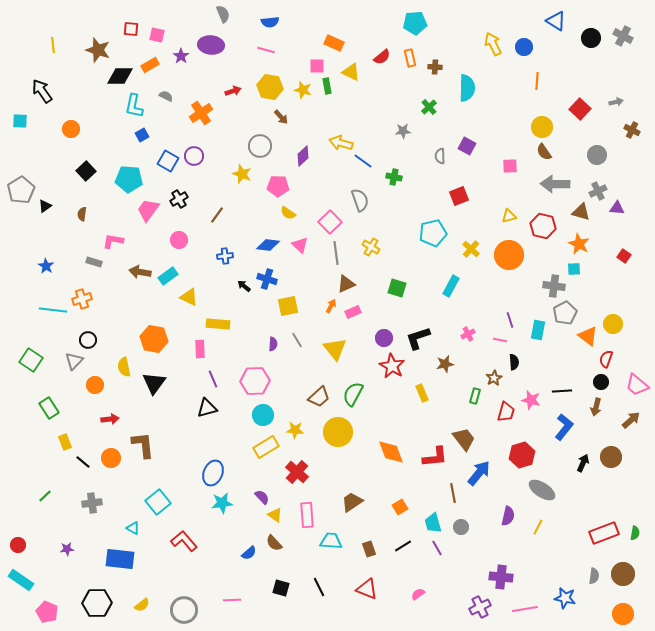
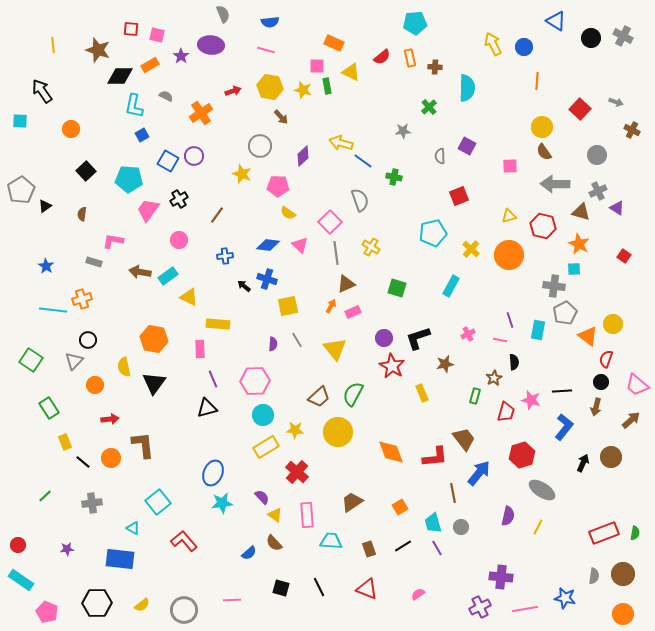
gray arrow at (616, 102): rotated 32 degrees clockwise
purple triangle at (617, 208): rotated 28 degrees clockwise
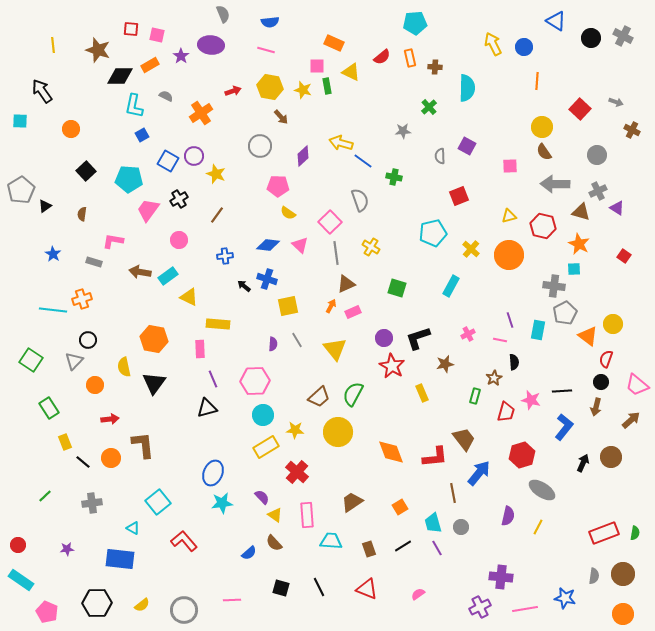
yellow star at (242, 174): moved 26 px left
blue star at (46, 266): moved 7 px right, 12 px up
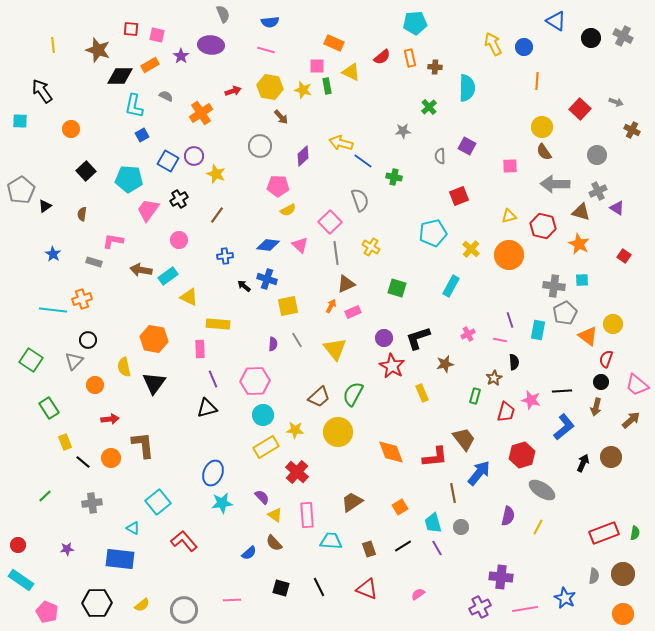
yellow semicircle at (288, 213): moved 3 px up; rotated 63 degrees counterclockwise
cyan square at (574, 269): moved 8 px right, 11 px down
brown arrow at (140, 272): moved 1 px right, 2 px up
blue L-shape at (564, 427): rotated 12 degrees clockwise
blue star at (565, 598): rotated 15 degrees clockwise
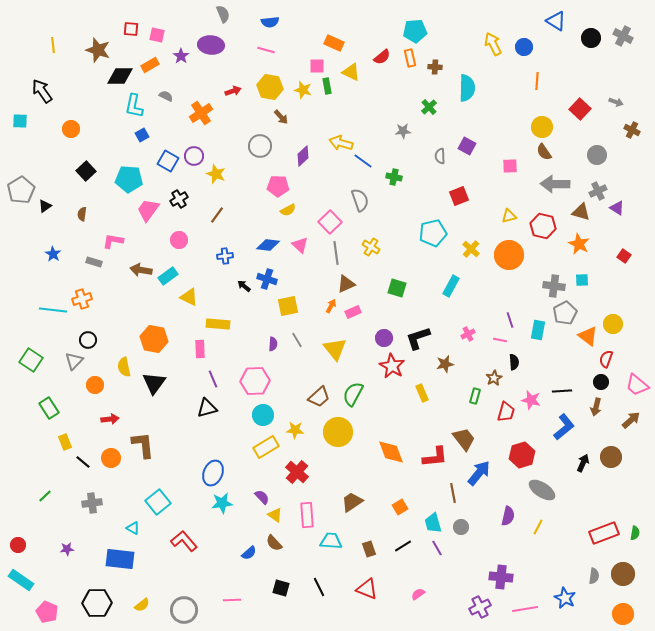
cyan pentagon at (415, 23): moved 8 px down
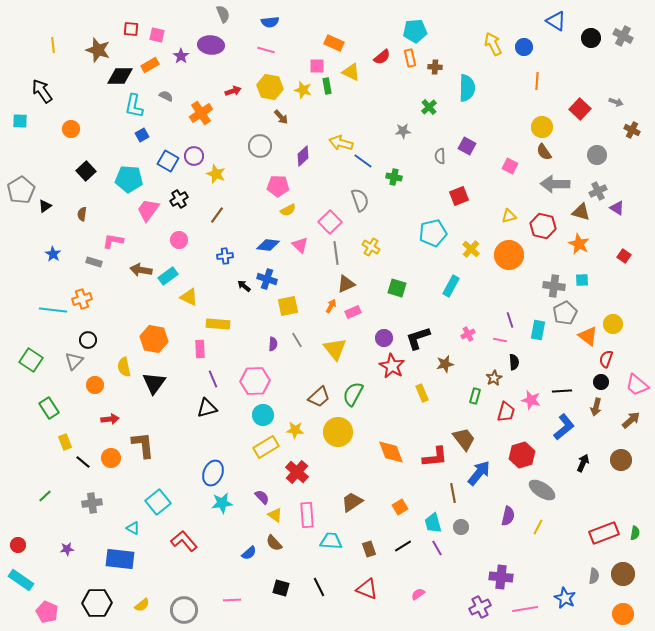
pink square at (510, 166): rotated 28 degrees clockwise
brown circle at (611, 457): moved 10 px right, 3 px down
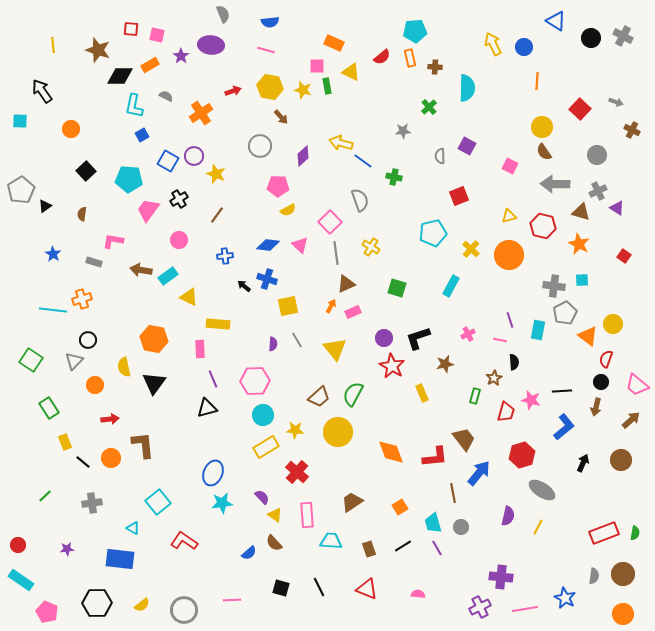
red L-shape at (184, 541): rotated 16 degrees counterclockwise
pink semicircle at (418, 594): rotated 40 degrees clockwise
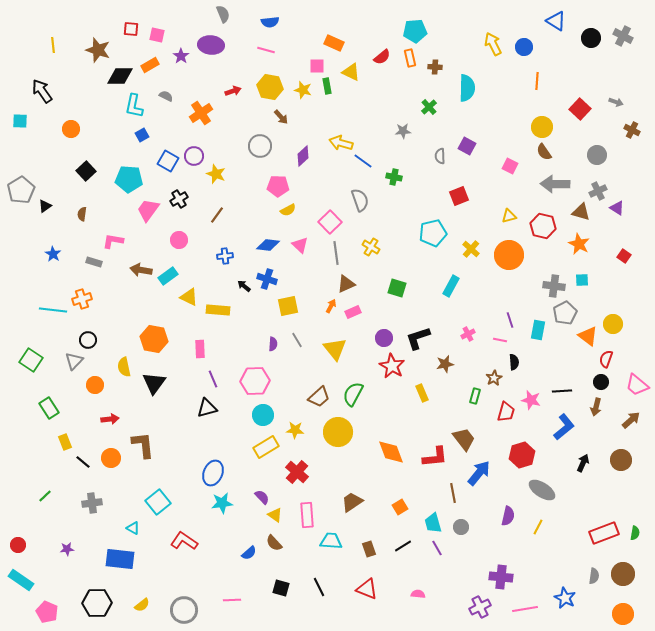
yellow rectangle at (218, 324): moved 14 px up
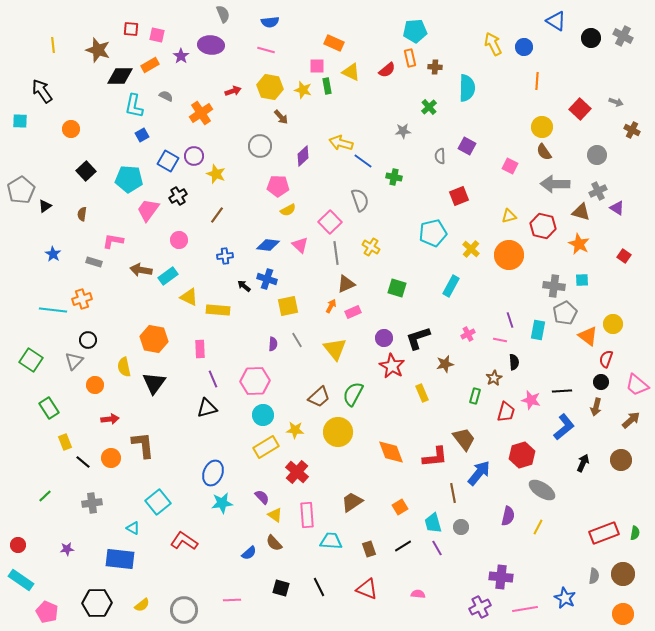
red semicircle at (382, 57): moved 5 px right, 13 px down
black cross at (179, 199): moved 1 px left, 3 px up
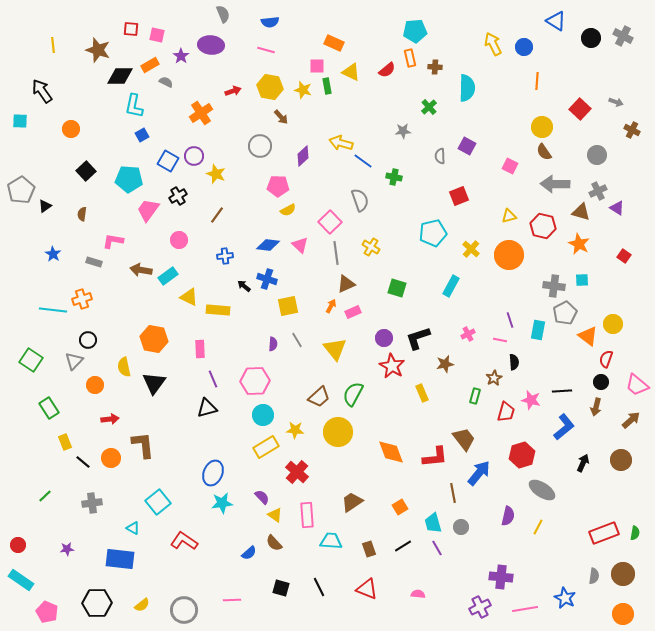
gray semicircle at (166, 96): moved 14 px up
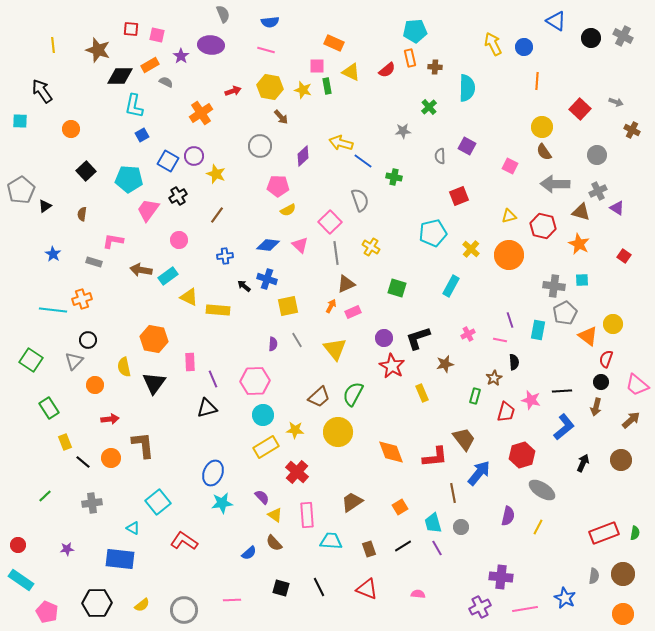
pink rectangle at (200, 349): moved 10 px left, 13 px down
